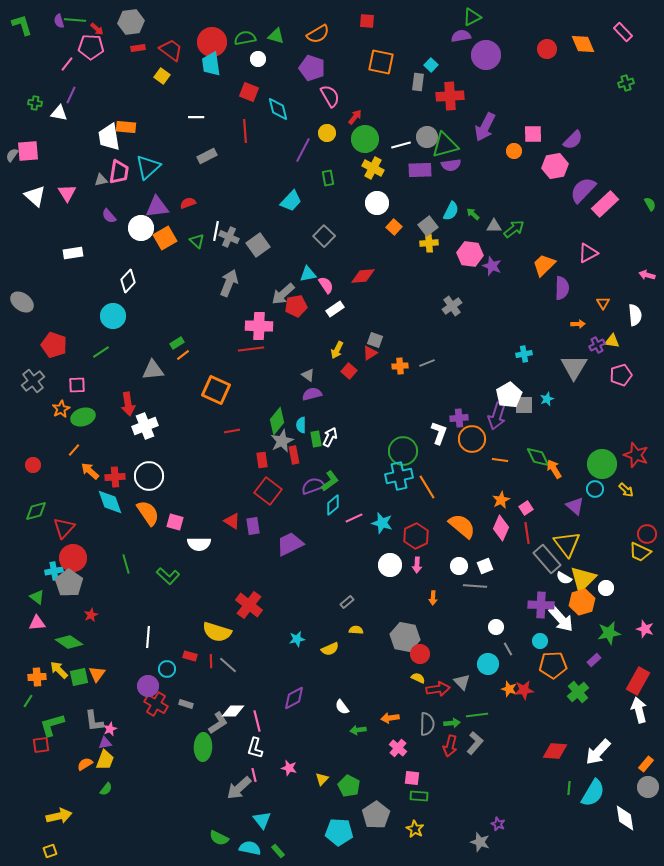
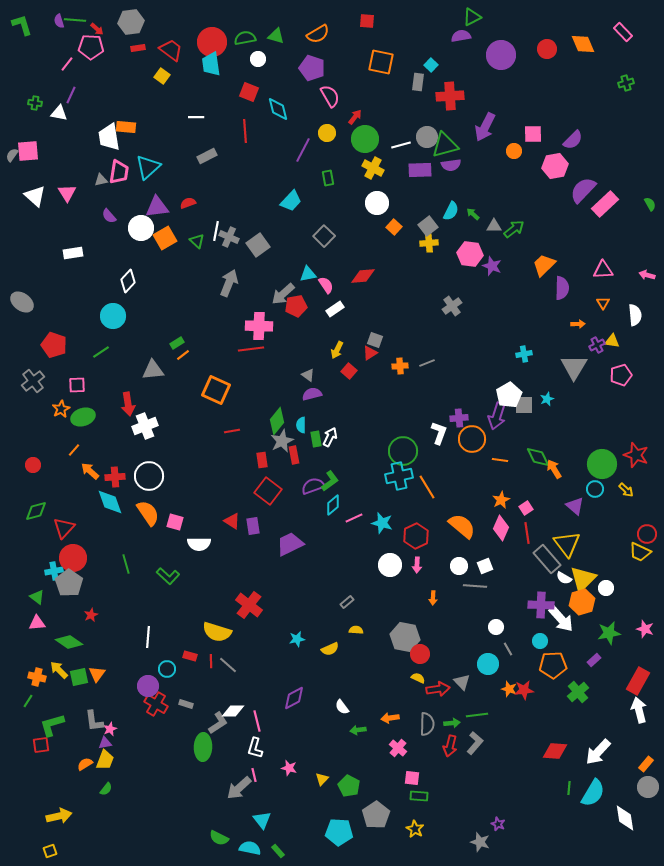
purple circle at (486, 55): moved 15 px right
pink triangle at (588, 253): moved 15 px right, 17 px down; rotated 25 degrees clockwise
orange cross at (37, 677): rotated 18 degrees clockwise
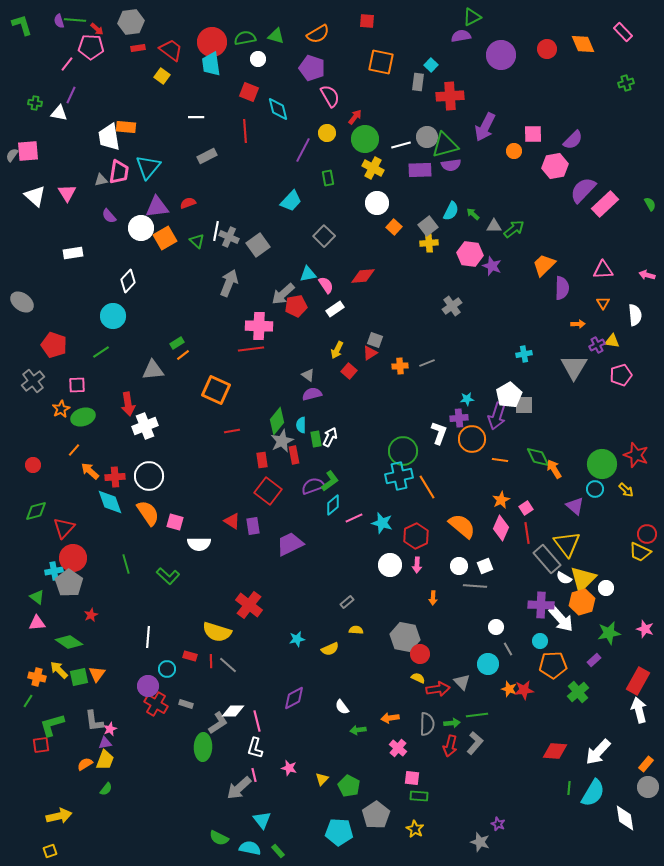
cyan triangle at (148, 167): rotated 8 degrees counterclockwise
cyan star at (547, 399): moved 80 px left; rotated 16 degrees clockwise
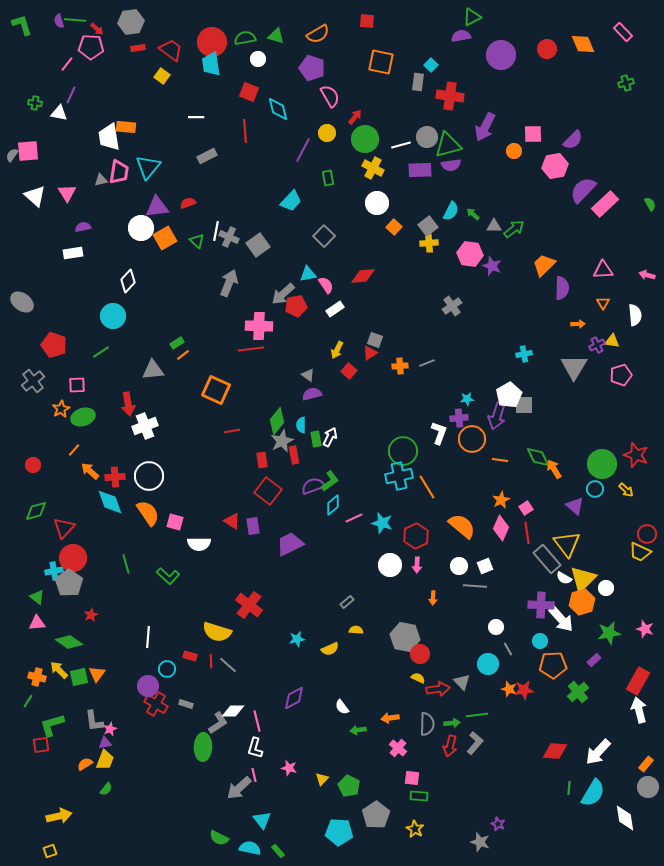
red cross at (450, 96): rotated 12 degrees clockwise
green triangle at (445, 145): moved 3 px right
purple semicircle at (109, 216): moved 26 px left, 11 px down; rotated 119 degrees clockwise
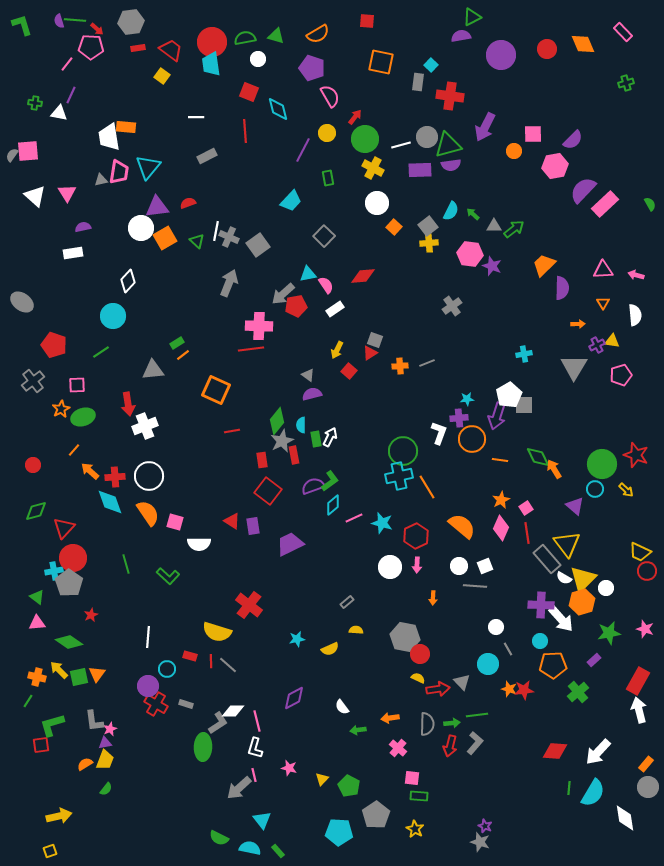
pink arrow at (647, 275): moved 11 px left
red circle at (647, 534): moved 37 px down
white circle at (390, 565): moved 2 px down
purple star at (498, 824): moved 13 px left, 2 px down
